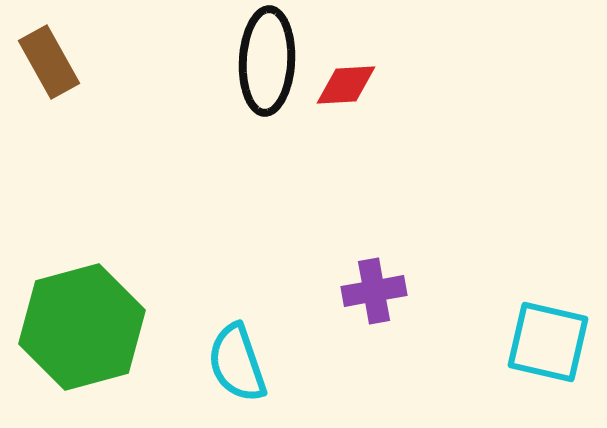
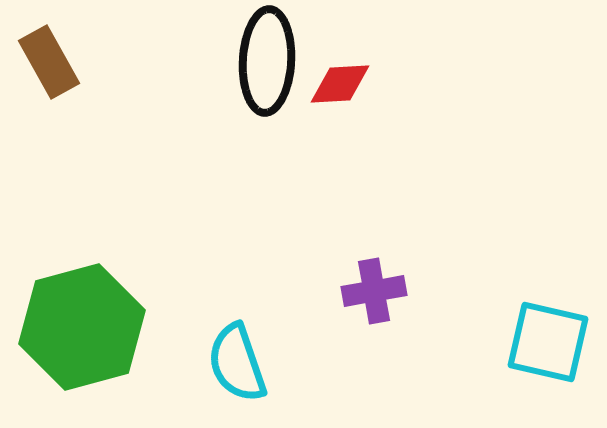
red diamond: moved 6 px left, 1 px up
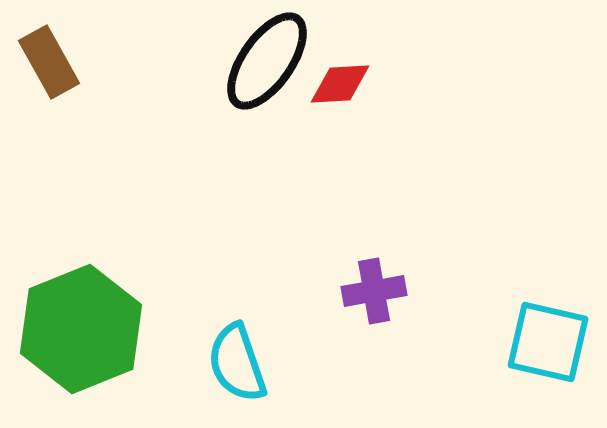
black ellipse: rotated 32 degrees clockwise
green hexagon: moved 1 px left, 2 px down; rotated 7 degrees counterclockwise
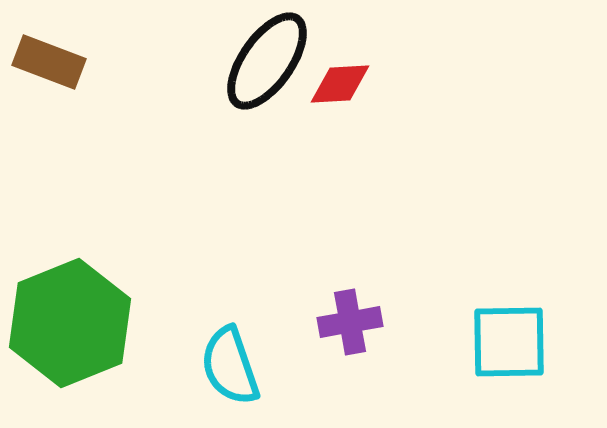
brown rectangle: rotated 40 degrees counterclockwise
purple cross: moved 24 px left, 31 px down
green hexagon: moved 11 px left, 6 px up
cyan square: moved 39 px left; rotated 14 degrees counterclockwise
cyan semicircle: moved 7 px left, 3 px down
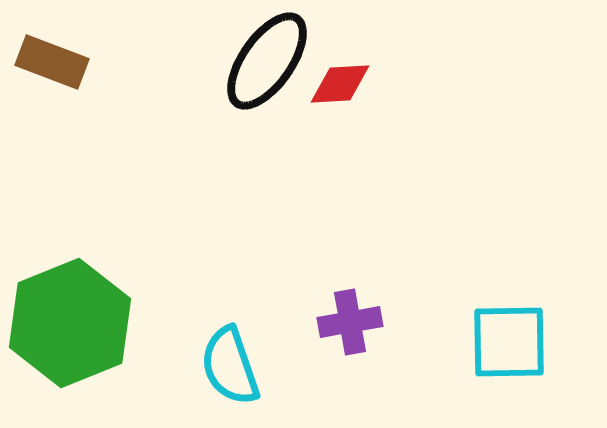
brown rectangle: moved 3 px right
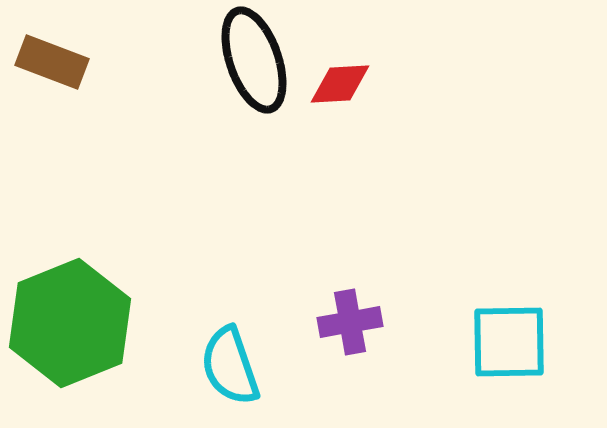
black ellipse: moved 13 px left, 1 px up; rotated 54 degrees counterclockwise
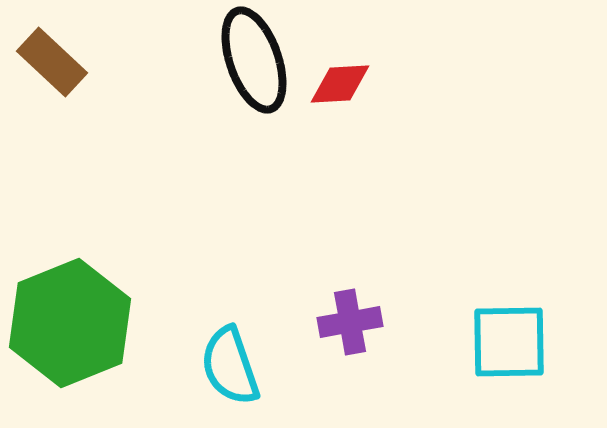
brown rectangle: rotated 22 degrees clockwise
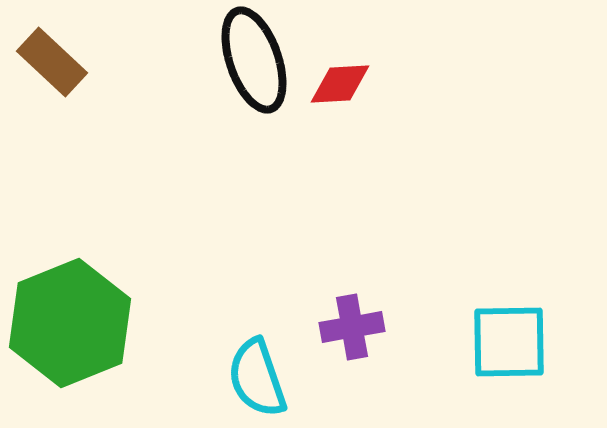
purple cross: moved 2 px right, 5 px down
cyan semicircle: moved 27 px right, 12 px down
